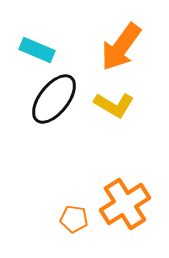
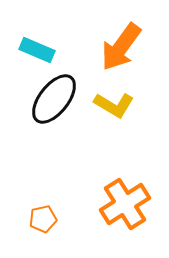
orange pentagon: moved 31 px left; rotated 20 degrees counterclockwise
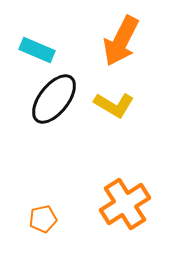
orange arrow: moved 6 px up; rotated 9 degrees counterclockwise
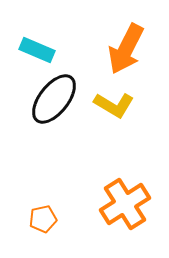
orange arrow: moved 5 px right, 8 px down
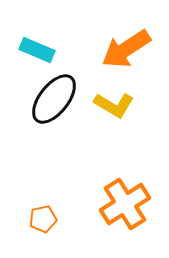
orange arrow: rotated 30 degrees clockwise
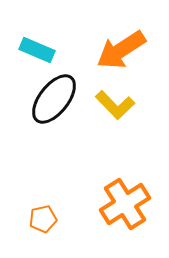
orange arrow: moved 5 px left, 1 px down
yellow L-shape: moved 1 px right; rotated 15 degrees clockwise
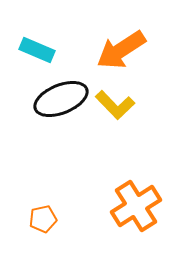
black ellipse: moved 7 px right; rotated 30 degrees clockwise
orange cross: moved 11 px right, 2 px down
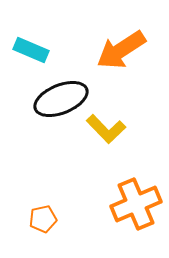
cyan rectangle: moved 6 px left
yellow L-shape: moved 9 px left, 24 px down
orange cross: moved 2 px up; rotated 9 degrees clockwise
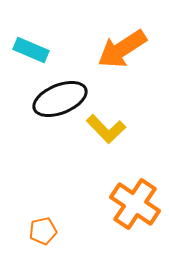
orange arrow: moved 1 px right, 1 px up
black ellipse: moved 1 px left
orange cross: moved 1 px left; rotated 33 degrees counterclockwise
orange pentagon: moved 12 px down
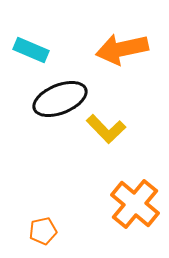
orange arrow: rotated 21 degrees clockwise
orange cross: rotated 6 degrees clockwise
